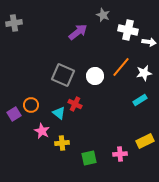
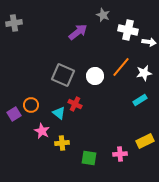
green square: rotated 21 degrees clockwise
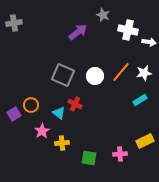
orange line: moved 5 px down
pink star: rotated 14 degrees clockwise
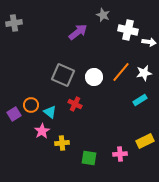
white circle: moved 1 px left, 1 px down
cyan triangle: moved 9 px left, 1 px up
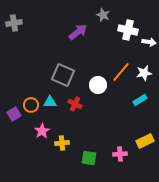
white circle: moved 4 px right, 8 px down
cyan triangle: moved 10 px up; rotated 40 degrees counterclockwise
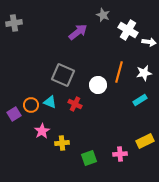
white cross: rotated 18 degrees clockwise
orange line: moved 2 px left; rotated 25 degrees counterclockwise
cyan triangle: rotated 24 degrees clockwise
green square: rotated 28 degrees counterclockwise
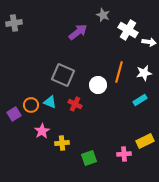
pink cross: moved 4 px right
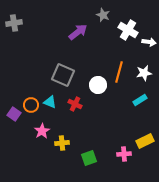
purple square: rotated 24 degrees counterclockwise
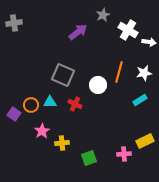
gray star: rotated 24 degrees clockwise
cyan triangle: rotated 24 degrees counterclockwise
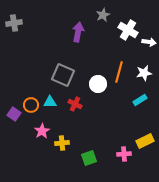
purple arrow: rotated 42 degrees counterclockwise
white circle: moved 1 px up
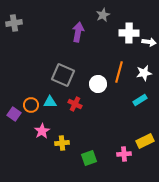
white cross: moved 1 px right, 3 px down; rotated 30 degrees counterclockwise
